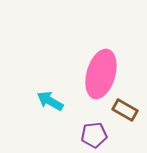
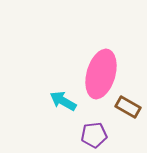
cyan arrow: moved 13 px right
brown rectangle: moved 3 px right, 3 px up
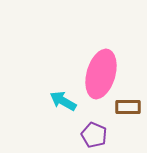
brown rectangle: rotated 30 degrees counterclockwise
purple pentagon: rotated 30 degrees clockwise
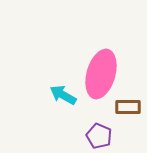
cyan arrow: moved 6 px up
purple pentagon: moved 5 px right, 1 px down
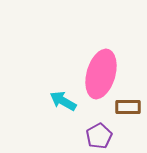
cyan arrow: moved 6 px down
purple pentagon: rotated 20 degrees clockwise
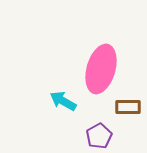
pink ellipse: moved 5 px up
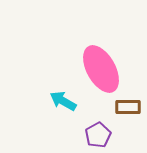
pink ellipse: rotated 45 degrees counterclockwise
purple pentagon: moved 1 px left, 1 px up
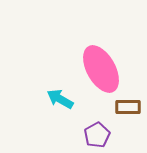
cyan arrow: moved 3 px left, 2 px up
purple pentagon: moved 1 px left
